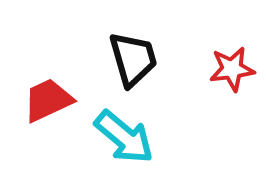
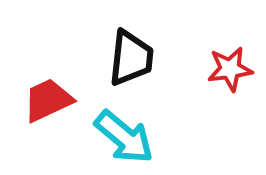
black trapezoid: moved 2 px left, 1 px up; rotated 22 degrees clockwise
red star: moved 2 px left
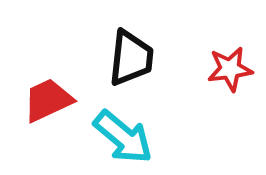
cyan arrow: moved 1 px left
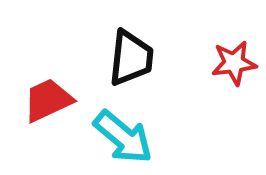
red star: moved 4 px right, 6 px up
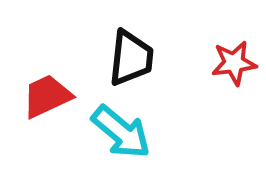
red trapezoid: moved 1 px left, 4 px up
cyan arrow: moved 2 px left, 5 px up
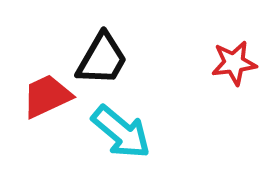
black trapezoid: moved 29 px left, 1 px down; rotated 24 degrees clockwise
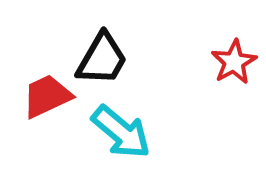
red star: moved 1 px up; rotated 21 degrees counterclockwise
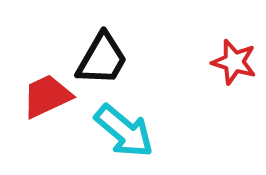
red star: rotated 27 degrees counterclockwise
cyan arrow: moved 3 px right, 1 px up
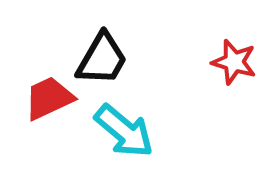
red trapezoid: moved 2 px right, 2 px down
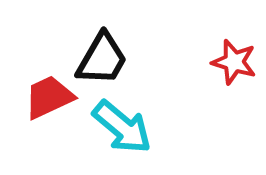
red trapezoid: moved 1 px up
cyan arrow: moved 2 px left, 4 px up
